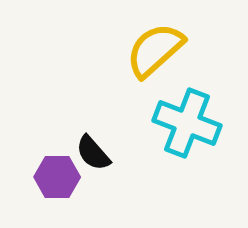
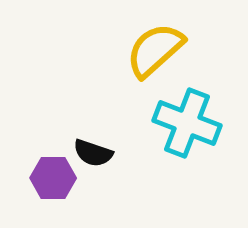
black semicircle: rotated 30 degrees counterclockwise
purple hexagon: moved 4 px left, 1 px down
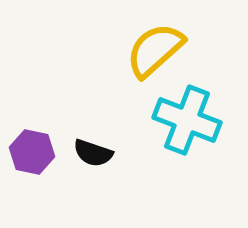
cyan cross: moved 3 px up
purple hexagon: moved 21 px left, 26 px up; rotated 12 degrees clockwise
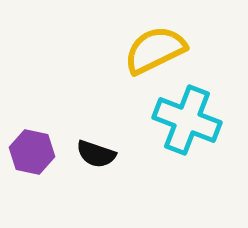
yellow semicircle: rotated 16 degrees clockwise
black semicircle: moved 3 px right, 1 px down
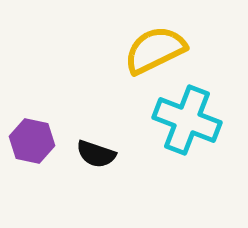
purple hexagon: moved 11 px up
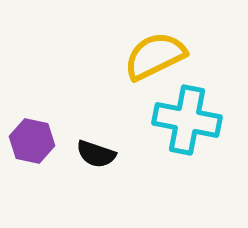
yellow semicircle: moved 6 px down
cyan cross: rotated 10 degrees counterclockwise
